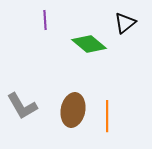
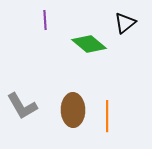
brown ellipse: rotated 12 degrees counterclockwise
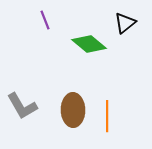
purple line: rotated 18 degrees counterclockwise
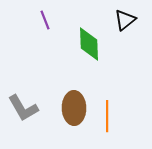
black triangle: moved 3 px up
green diamond: rotated 48 degrees clockwise
gray L-shape: moved 1 px right, 2 px down
brown ellipse: moved 1 px right, 2 px up
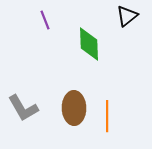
black triangle: moved 2 px right, 4 px up
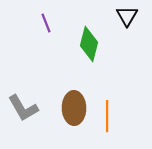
black triangle: rotated 20 degrees counterclockwise
purple line: moved 1 px right, 3 px down
green diamond: rotated 16 degrees clockwise
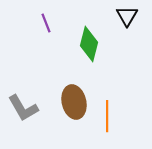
brown ellipse: moved 6 px up; rotated 12 degrees counterclockwise
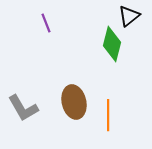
black triangle: moved 2 px right; rotated 20 degrees clockwise
green diamond: moved 23 px right
orange line: moved 1 px right, 1 px up
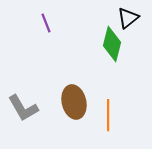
black triangle: moved 1 px left, 2 px down
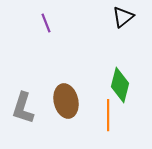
black triangle: moved 5 px left, 1 px up
green diamond: moved 8 px right, 41 px down
brown ellipse: moved 8 px left, 1 px up
gray L-shape: rotated 48 degrees clockwise
